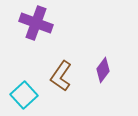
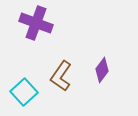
purple diamond: moved 1 px left
cyan square: moved 3 px up
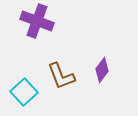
purple cross: moved 1 px right, 2 px up
brown L-shape: rotated 56 degrees counterclockwise
